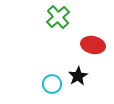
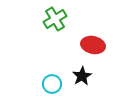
green cross: moved 3 px left, 2 px down; rotated 10 degrees clockwise
black star: moved 4 px right
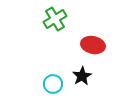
cyan circle: moved 1 px right
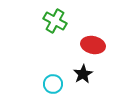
green cross: moved 2 px down; rotated 30 degrees counterclockwise
black star: moved 1 px right, 2 px up
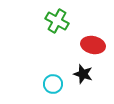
green cross: moved 2 px right
black star: rotated 24 degrees counterclockwise
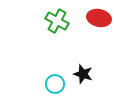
red ellipse: moved 6 px right, 27 px up
cyan circle: moved 2 px right
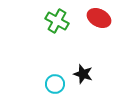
red ellipse: rotated 15 degrees clockwise
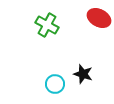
green cross: moved 10 px left, 4 px down
